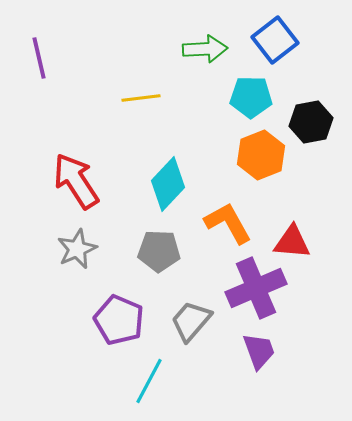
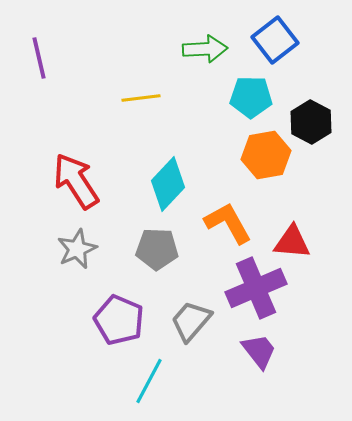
black hexagon: rotated 21 degrees counterclockwise
orange hexagon: moved 5 px right; rotated 12 degrees clockwise
gray pentagon: moved 2 px left, 2 px up
purple trapezoid: rotated 18 degrees counterclockwise
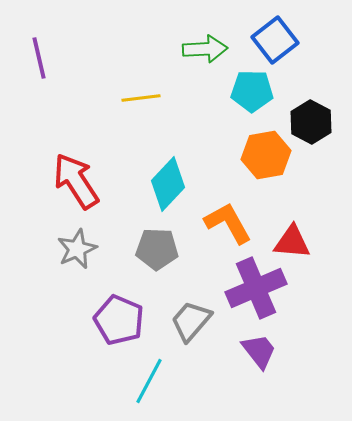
cyan pentagon: moved 1 px right, 6 px up
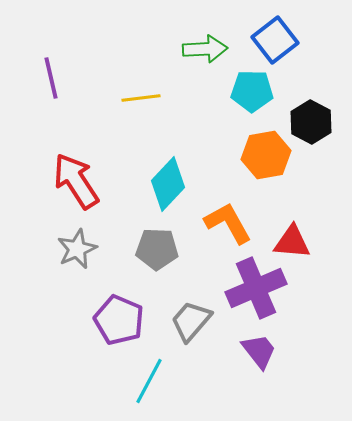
purple line: moved 12 px right, 20 px down
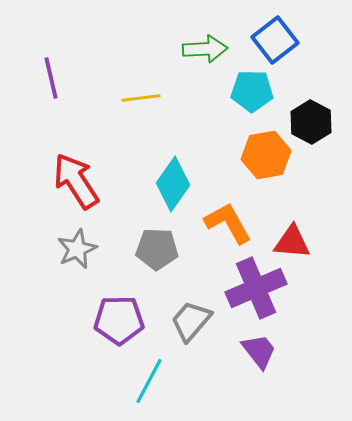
cyan diamond: moved 5 px right; rotated 8 degrees counterclockwise
purple pentagon: rotated 24 degrees counterclockwise
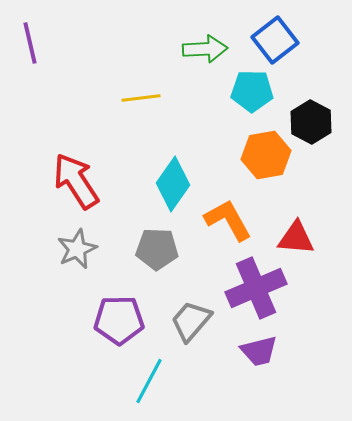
purple line: moved 21 px left, 35 px up
orange L-shape: moved 3 px up
red triangle: moved 4 px right, 4 px up
purple trapezoid: rotated 114 degrees clockwise
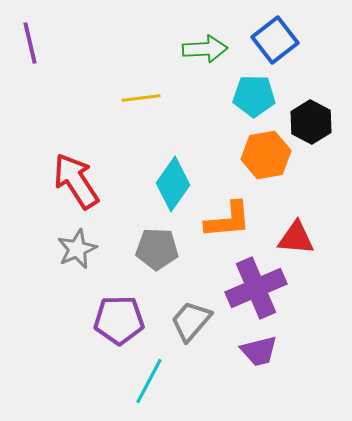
cyan pentagon: moved 2 px right, 5 px down
orange L-shape: rotated 114 degrees clockwise
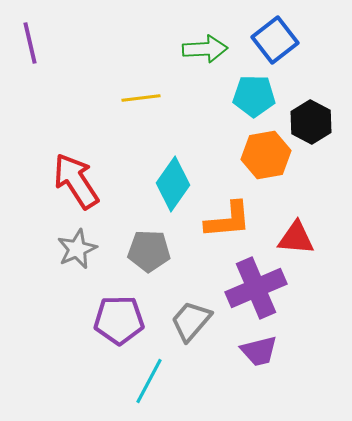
gray pentagon: moved 8 px left, 2 px down
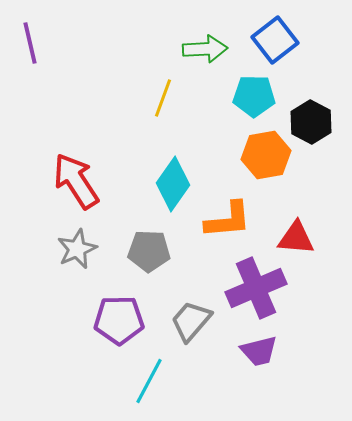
yellow line: moved 22 px right; rotated 63 degrees counterclockwise
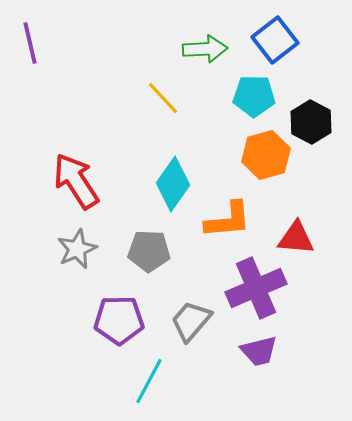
yellow line: rotated 63 degrees counterclockwise
orange hexagon: rotated 6 degrees counterclockwise
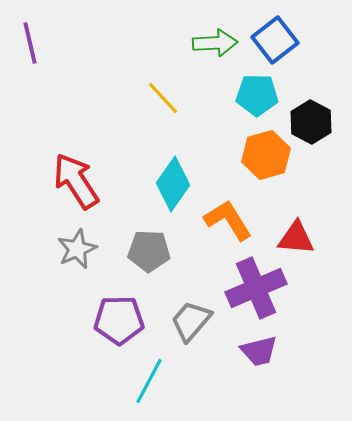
green arrow: moved 10 px right, 6 px up
cyan pentagon: moved 3 px right, 1 px up
orange L-shape: rotated 117 degrees counterclockwise
